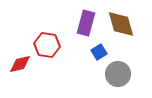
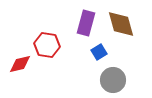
gray circle: moved 5 px left, 6 px down
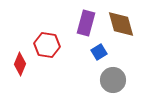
red diamond: rotated 55 degrees counterclockwise
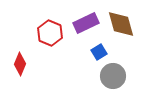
purple rectangle: rotated 50 degrees clockwise
red hexagon: moved 3 px right, 12 px up; rotated 15 degrees clockwise
gray circle: moved 4 px up
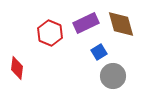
red diamond: moved 3 px left, 4 px down; rotated 15 degrees counterclockwise
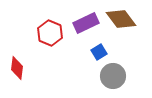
brown diamond: moved 5 px up; rotated 20 degrees counterclockwise
